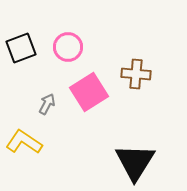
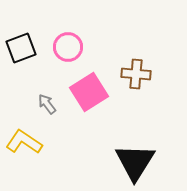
gray arrow: rotated 65 degrees counterclockwise
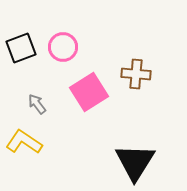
pink circle: moved 5 px left
gray arrow: moved 10 px left
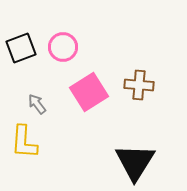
brown cross: moved 3 px right, 11 px down
yellow L-shape: rotated 120 degrees counterclockwise
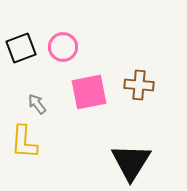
pink square: rotated 21 degrees clockwise
black triangle: moved 4 px left
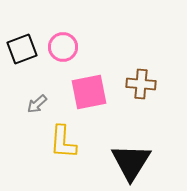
black square: moved 1 px right, 1 px down
brown cross: moved 2 px right, 1 px up
gray arrow: rotated 95 degrees counterclockwise
yellow L-shape: moved 39 px right
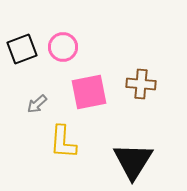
black triangle: moved 2 px right, 1 px up
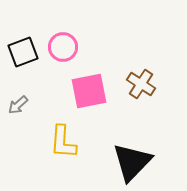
black square: moved 1 px right, 3 px down
brown cross: rotated 28 degrees clockwise
pink square: moved 1 px up
gray arrow: moved 19 px left, 1 px down
black triangle: moved 1 px left, 1 px down; rotated 12 degrees clockwise
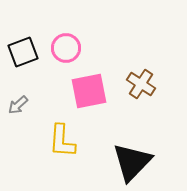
pink circle: moved 3 px right, 1 px down
yellow L-shape: moved 1 px left, 1 px up
